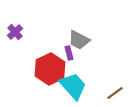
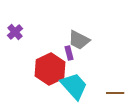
cyan trapezoid: moved 1 px right
brown line: rotated 36 degrees clockwise
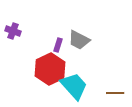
purple cross: moved 2 px left, 1 px up; rotated 28 degrees counterclockwise
purple rectangle: moved 11 px left, 8 px up; rotated 32 degrees clockwise
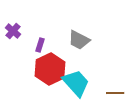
purple cross: rotated 21 degrees clockwise
purple rectangle: moved 18 px left
cyan trapezoid: moved 2 px right, 3 px up
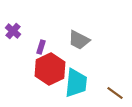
purple rectangle: moved 1 px right, 2 px down
cyan trapezoid: rotated 48 degrees clockwise
brown line: rotated 36 degrees clockwise
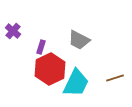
cyan trapezoid: rotated 20 degrees clockwise
brown line: moved 15 px up; rotated 54 degrees counterclockwise
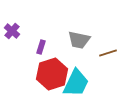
purple cross: moved 1 px left
gray trapezoid: rotated 15 degrees counterclockwise
red hexagon: moved 2 px right, 5 px down; rotated 8 degrees clockwise
brown line: moved 7 px left, 25 px up
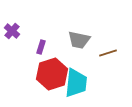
cyan trapezoid: rotated 20 degrees counterclockwise
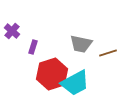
gray trapezoid: moved 2 px right, 4 px down
purple rectangle: moved 8 px left
cyan trapezoid: moved 1 px left; rotated 56 degrees clockwise
